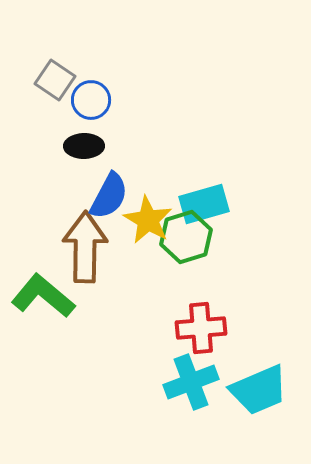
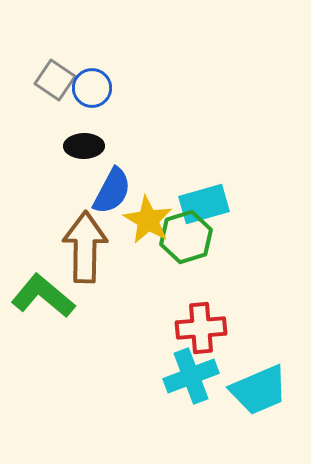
blue circle: moved 1 px right, 12 px up
blue semicircle: moved 3 px right, 5 px up
cyan cross: moved 6 px up
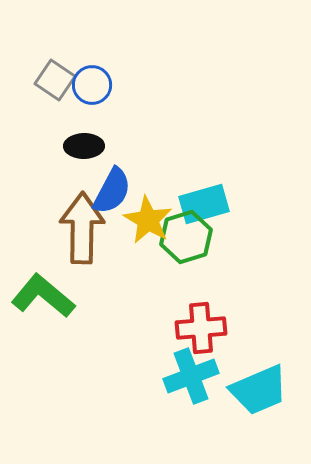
blue circle: moved 3 px up
brown arrow: moved 3 px left, 19 px up
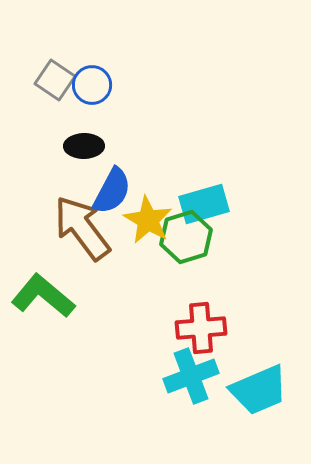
brown arrow: rotated 38 degrees counterclockwise
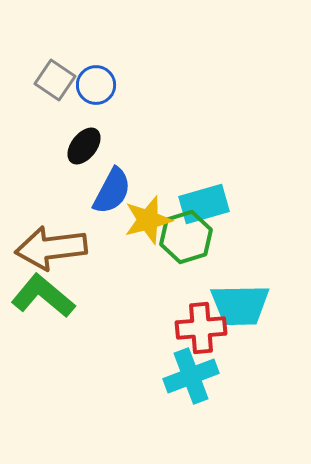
blue circle: moved 4 px right
black ellipse: rotated 51 degrees counterclockwise
yellow star: rotated 27 degrees clockwise
brown arrow: moved 31 px left, 20 px down; rotated 60 degrees counterclockwise
cyan trapezoid: moved 19 px left, 85 px up; rotated 22 degrees clockwise
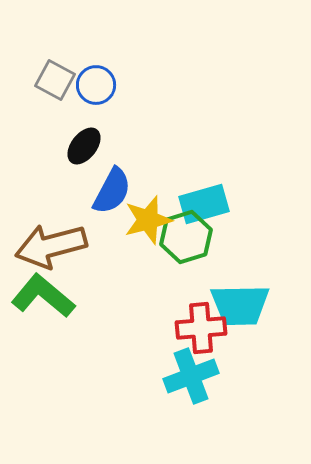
gray square: rotated 6 degrees counterclockwise
brown arrow: moved 2 px up; rotated 8 degrees counterclockwise
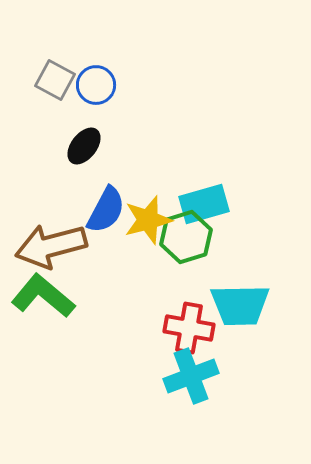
blue semicircle: moved 6 px left, 19 px down
red cross: moved 12 px left; rotated 15 degrees clockwise
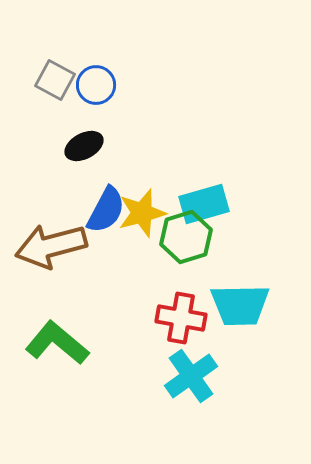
black ellipse: rotated 24 degrees clockwise
yellow star: moved 6 px left, 7 px up
green L-shape: moved 14 px right, 47 px down
red cross: moved 8 px left, 10 px up
cyan cross: rotated 14 degrees counterclockwise
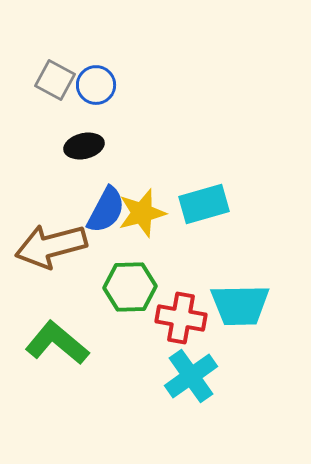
black ellipse: rotated 15 degrees clockwise
green hexagon: moved 56 px left, 50 px down; rotated 15 degrees clockwise
